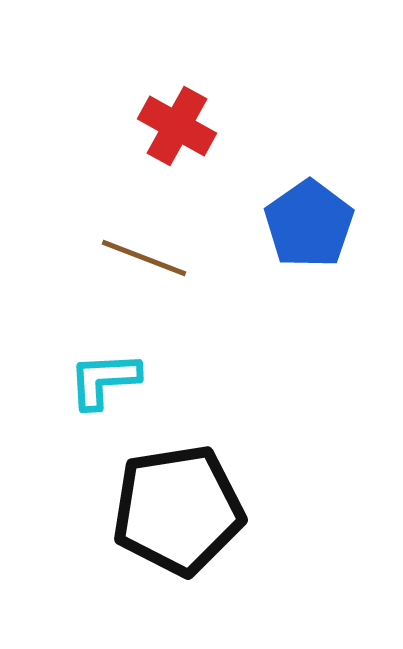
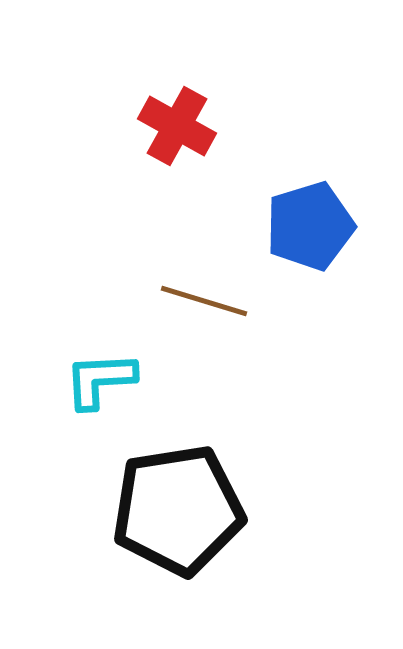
blue pentagon: moved 1 px right, 2 px down; rotated 18 degrees clockwise
brown line: moved 60 px right, 43 px down; rotated 4 degrees counterclockwise
cyan L-shape: moved 4 px left
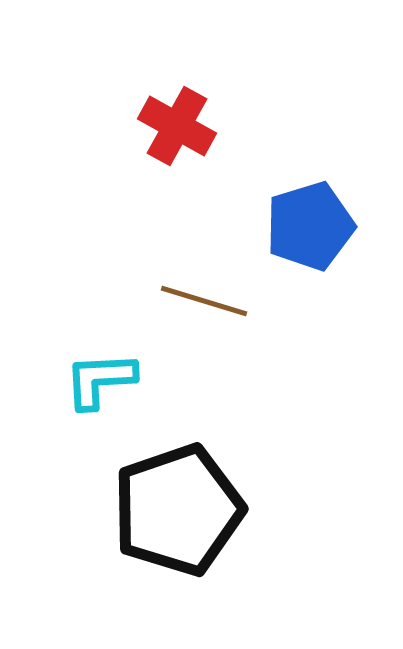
black pentagon: rotated 10 degrees counterclockwise
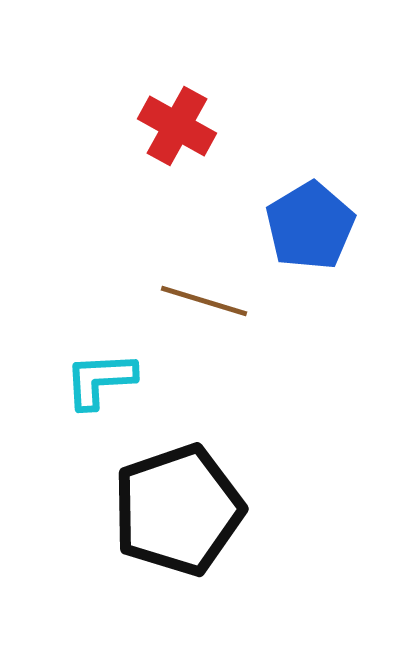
blue pentagon: rotated 14 degrees counterclockwise
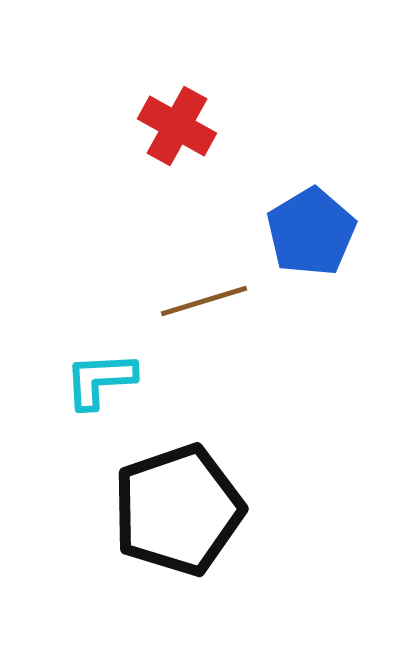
blue pentagon: moved 1 px right, 6 px down
brown line: rotated 34 degrees counterclockwise
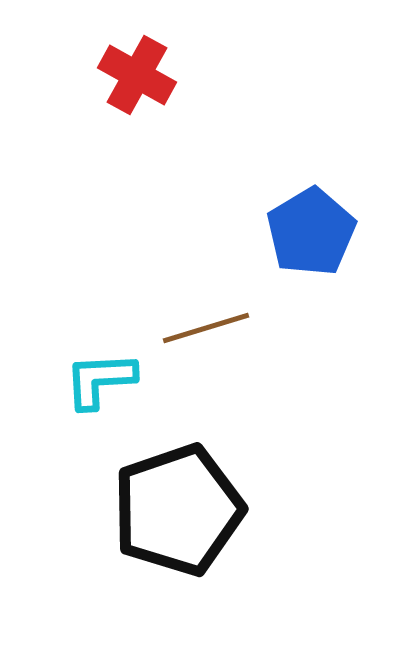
red cross: moved 40 px left, 51 px up
brown line: moved 2 px right, 27 px down
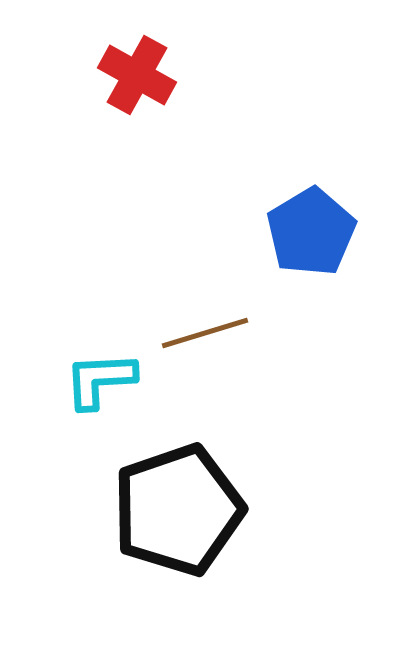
brown line: moved 1 px left, 5 px down
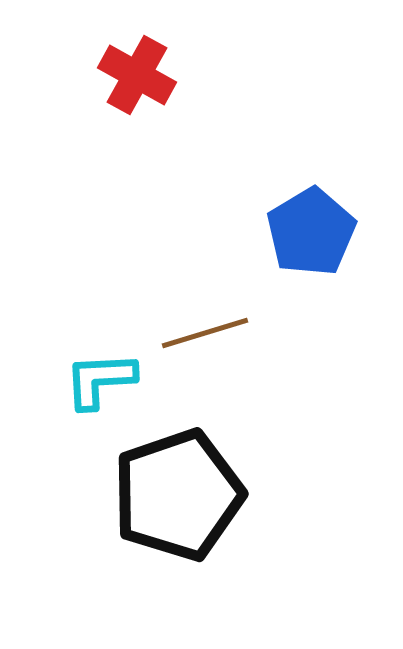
black pentagon: moved 15 px up
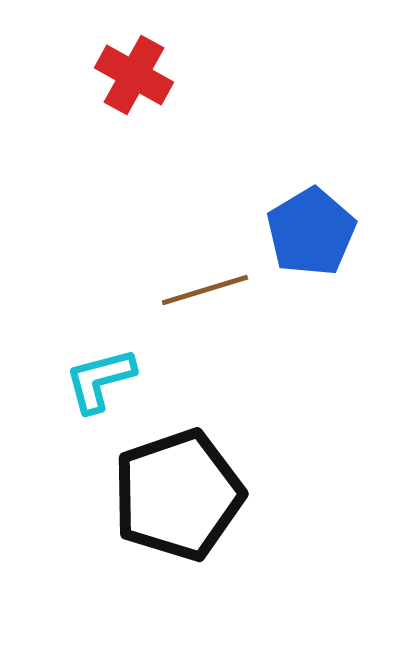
red cross: moved 3 px left
brown line: moved 43 px up
cyan L-shape: rotated 12 degrees counterclockwise
